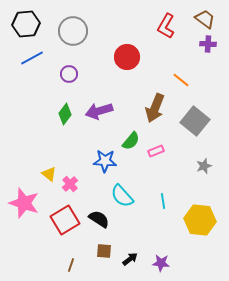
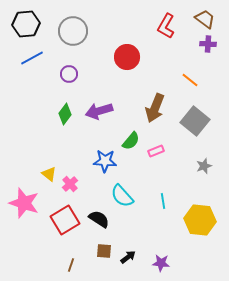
orange line: moved 9 px right
black arrow: moved 2 px left, 2 px up
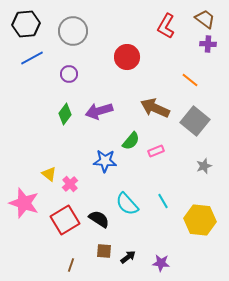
brown arrow: rotated 92 degrees clockwise
cyan semicircle: moved 5 px right, 8 px down
cyan line: rotated 21 degrees counterclockwise
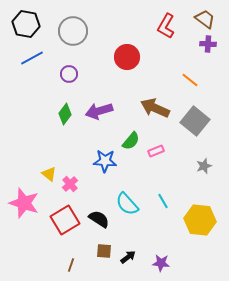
black hexagon: rotated 16 degrees clockwise
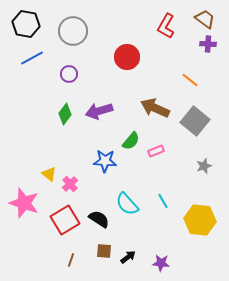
brown line: moved 5 px up
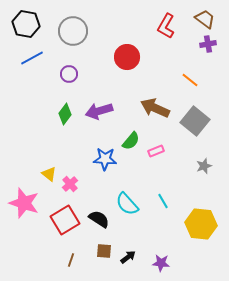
purple cross: rotated 14 degrees counterclockwise
blue star: moved 2 px up
yellow hexagon: moved 1 px right, 4 px down
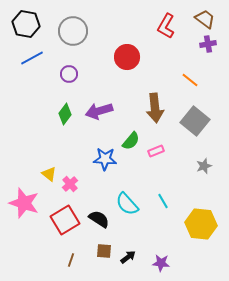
brown arrow: rotated 120 degrees counterclockwise
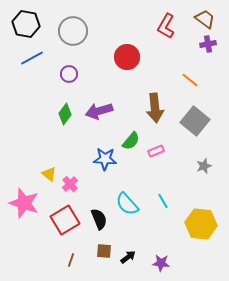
black semicircle: rotated 35 degrees clockwise
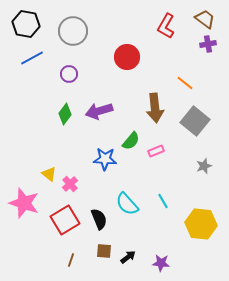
orange line: moved 5 px left, 3 px down
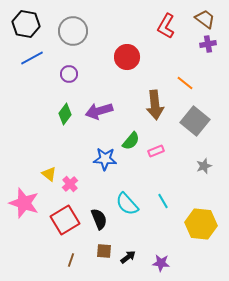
brown arrow: moved 3 px up
